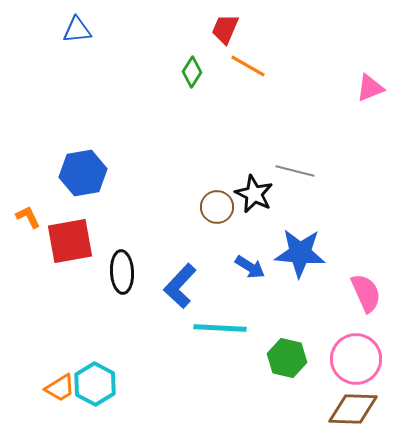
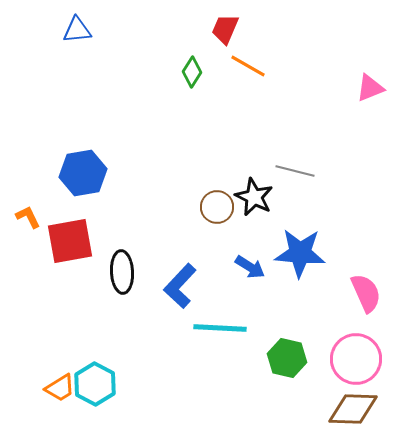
black star: moved 3 px down
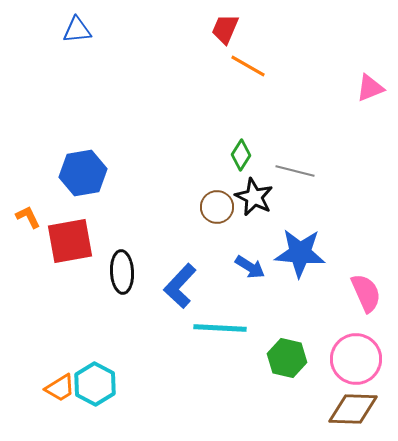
green diamond: moved 49 px right, 83 px down
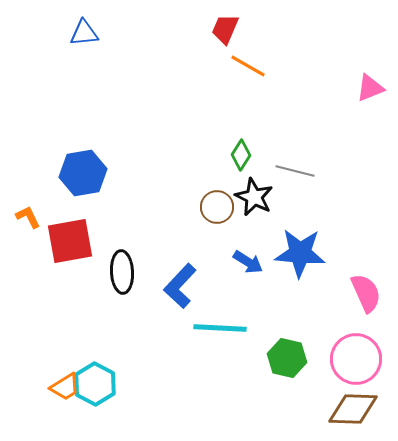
blue triangle: moved 7 px right, 3 px down
blue arrow: moved 2 px left, 5 px up
orange trapezoid: moved 5 px right, 1 px up
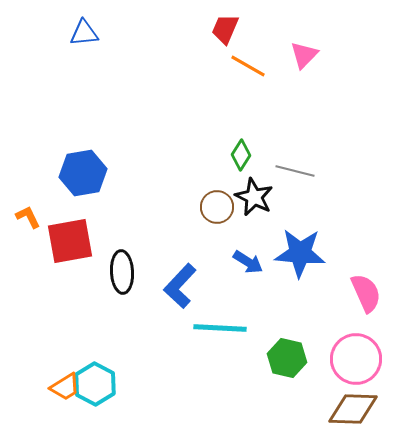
pink triangle: moved 66 px left, 33 px up; rotated 24 degrees counterclockwise
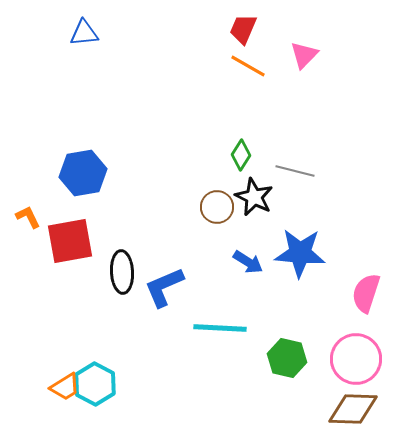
red trapezoid: moved 18 px right
blue L-shape: moved 16 px left, 1 px down; rotated 24 degrees clockwise
pink semicircle: rotated 138 degrees counterclockwise
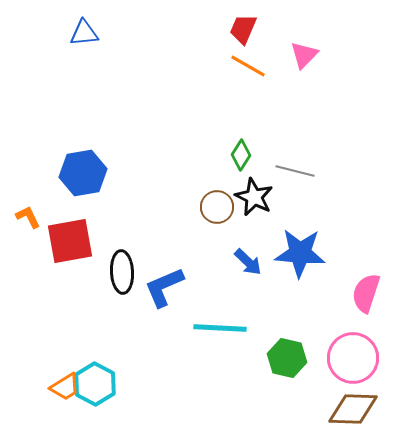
blue arrow: rotated 12 degrees clockwise
pink circle: moved 3 px left, 1 px up
